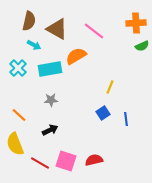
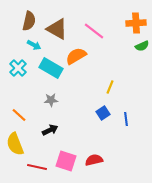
cyan rectangle: moved 1 px right, 1 px up; rotated 40 degrees clockwise
red line: moved 3 px left, 4 px down; rotated 18 degrees counterclockwise
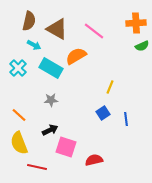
yellow semicircle: moved 4 px right, 1 px up
pink square: moved 14 px up
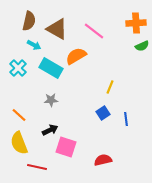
red semicircle: moved 9 px right
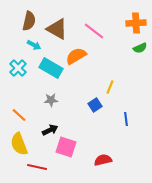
green semicircle: moved 2 px left, 2 px down
blue square: moved 8 px left, 8 px up
yellow semicircle: moved 1 px down
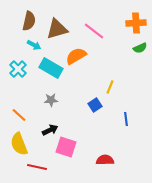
brown triangle: rotated 45 degrees counterclockwise
cyan cross: moved 1 px down
red semicircle: moved 2 px right; rotated 12 degrees clockwise
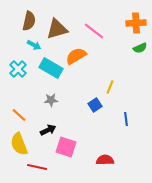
black arrow: moved 2 px left
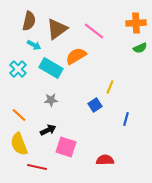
brown triangle: rotated 20 degrees counterclockwise
blue line: rotated 24 degrees clockwise
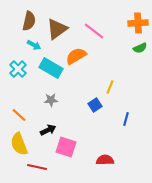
orange cross: moved 2 px right
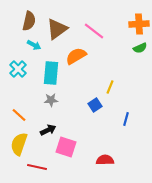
orange cross: moved 1 px right, 1 px down
cyan rectangle: moved 5 px down; rotated 65 degrees clockwise
yellow semicircle: rotated 40 degrees clockwise
